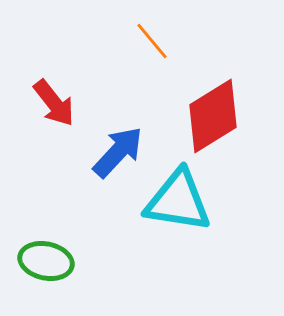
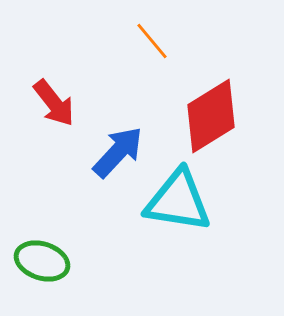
red diamond: moved 2 px left
green ellipse: moved 4 px left; rotated 6 degrees clockwise
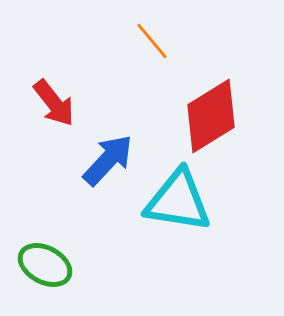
blue arrow: moved 10 px left, 8 px down
green ellipse: moved 3 px right, 4 px down; rotated 10 degrees clockwise
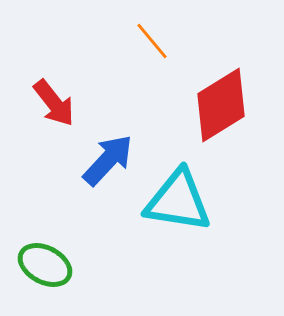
red diamond: moved 10 px right, 11 px up
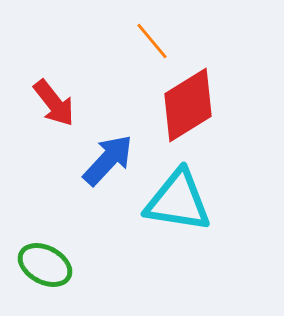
red diamond: moved 33 px left
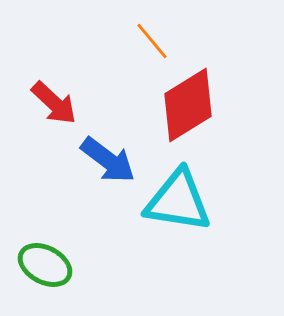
red arrow: rotated 9 degrees counterclockwise
blue arrow: rotated 84 degrees clockwise
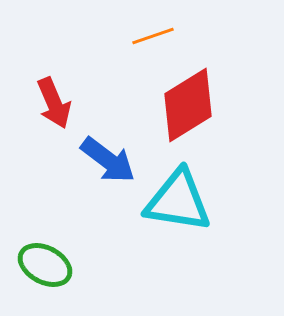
orange line: moved 1 px right, 5 px up; rotated 69 degrees counterclockwise
red arrow: rotated 24 degrees clockwise
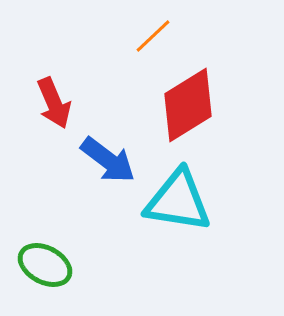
orange line: rotated 24 degrees counterclockwise
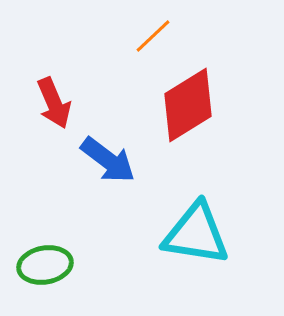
cyan triangle: moved 18 px right, 33 px down
green ellipse: rotated 38 degrees counterclockwise
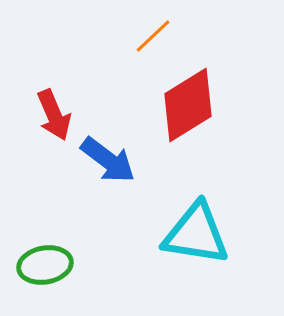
red arrow: moved 12 px down
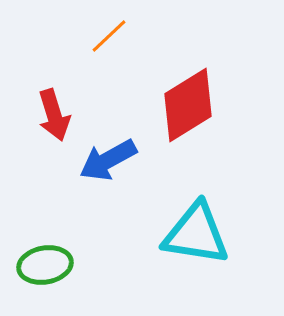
orange line: moved 44 px left
red arrow: rotated 6 degrees clockwise
blue arrow: rotated 114 degrees clockwise
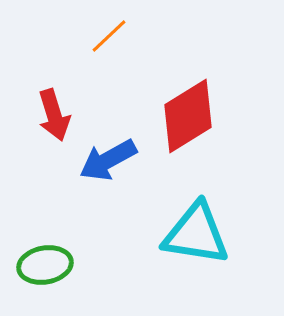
red diamond: moved 11 px down
